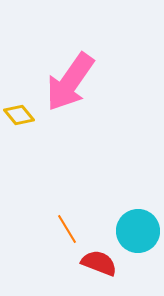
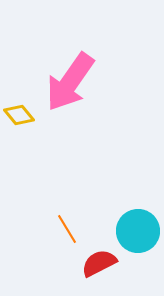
red semicircle: rotated 48 degrees counterclockwise
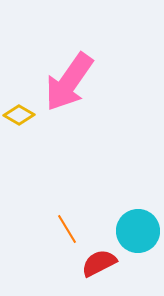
pink arrow: moved 1 px left
yellow diamond: rotated 20 degrees counterclockwise
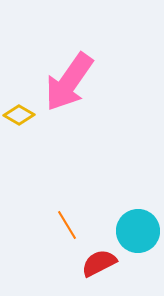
orange line: moved 4 px up
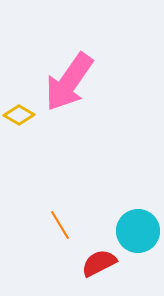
orange line: moved 7 px left
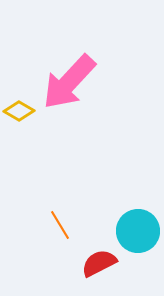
pink arrow: rotated 8 degrees clockwise
yellow diamond: moved 4 px up
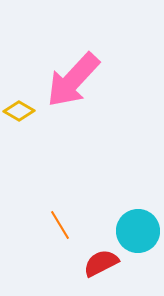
pink arrow: moved 4 px right, 2 px up
red semicircle: moved 2 px right
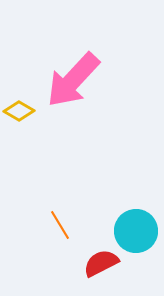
cyan circle: moved 2 px left
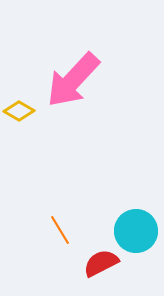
orange line: moved 5 px down
